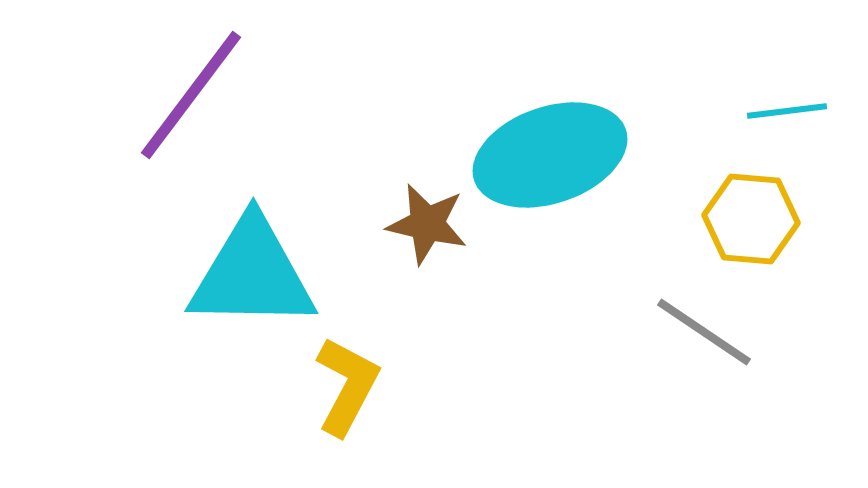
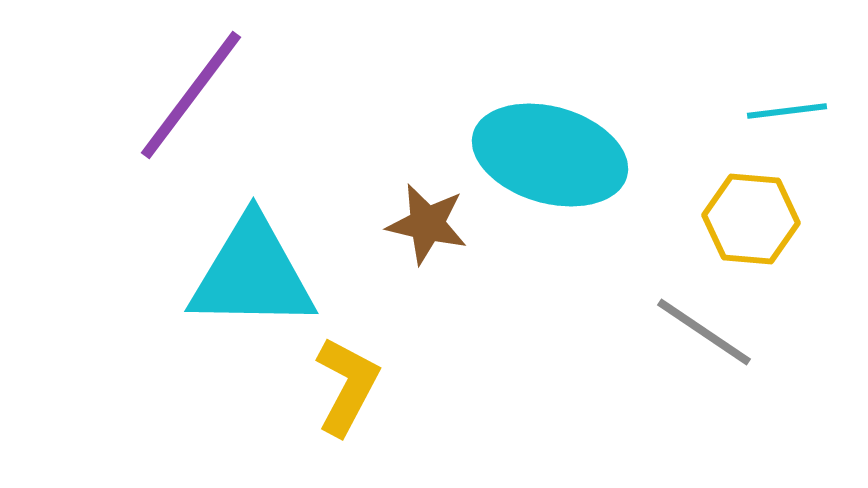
cyan ellipse: rotated 35 degrees clockwise
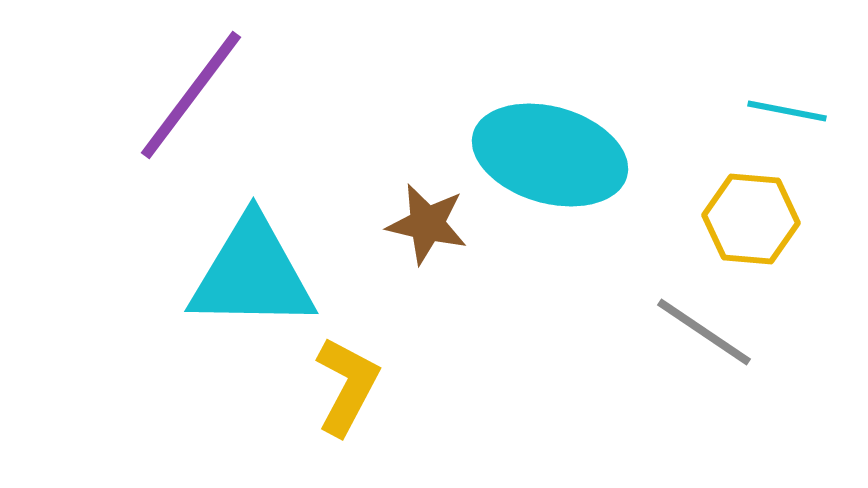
cyan line: rotated 18 degrees clockwise
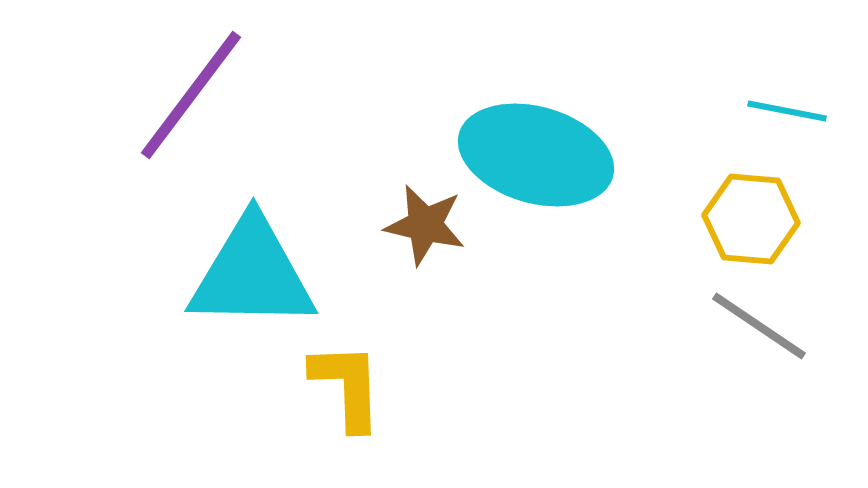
cyan ellipse: moved 14 px left
brown star: moved 2 px left, 1 px down
gray line: moved 55 px right, 6 px up
yellow L-shape: rotated 30 degrees counterclockwise
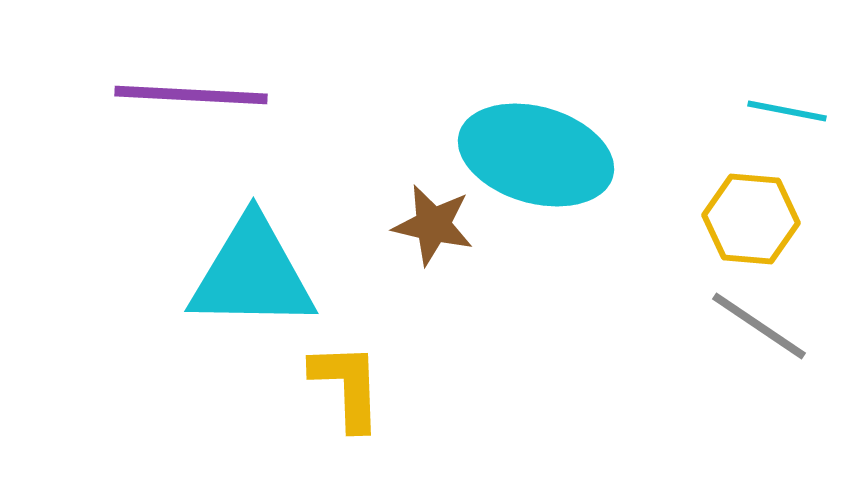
purple line: rotated 56 degrees clockwise
brown star: moved 8 px right
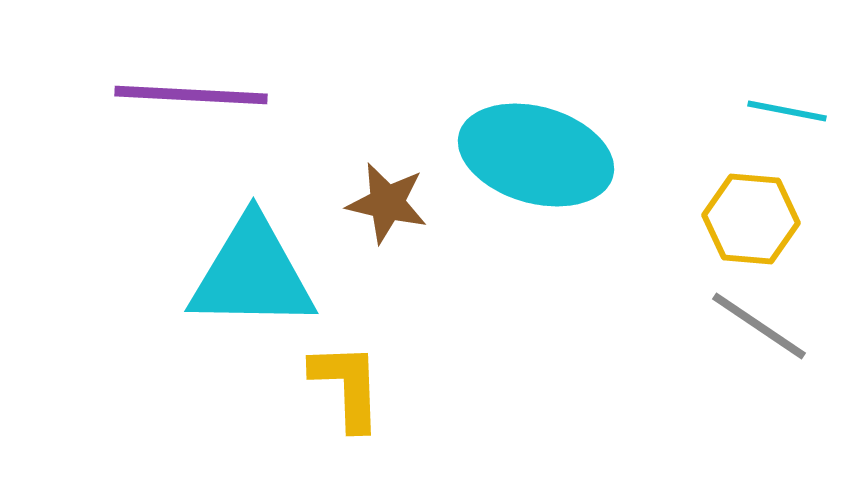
brown star: moved 46 px left, 22 px up
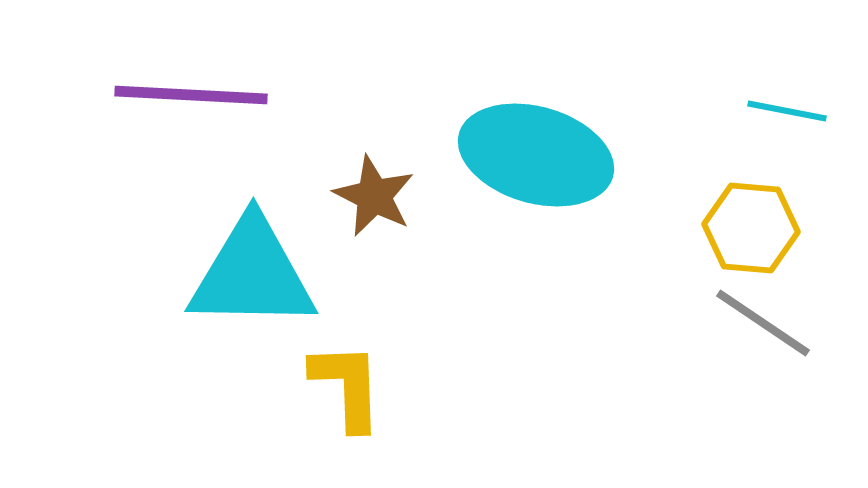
brown star: moved 13 px left, 7 px up; rotated 14 degrees clockwise
yellow hexagon: moved 9 px down
gray line: moved 4 px right, 3 px up
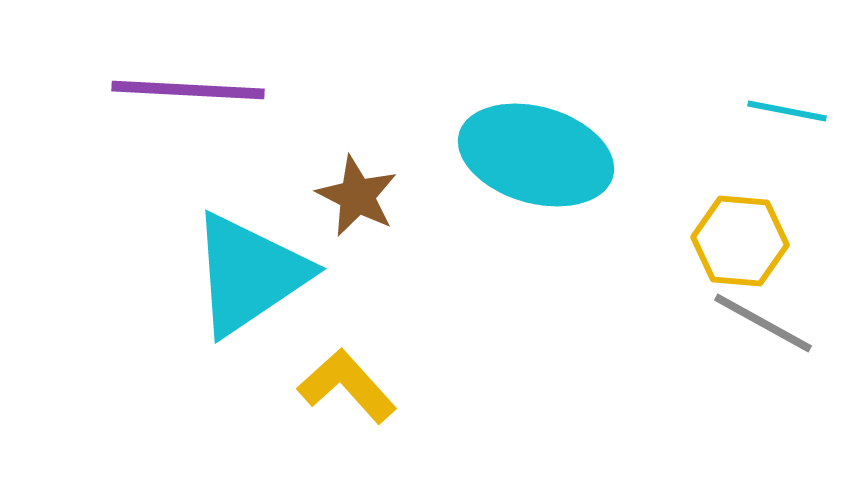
purple line: moved 3 px left, 5 px up
brown star: moved 17 px left
yellow hexagon: moved 11 px left, 13 px down
cyan triangle: moved 3 px left; rotated 35 degrees counterclockwise
gray line: rotated 5 degrees counterclockwise
yellow L-shape: rotated 40 degrees counterclockwise
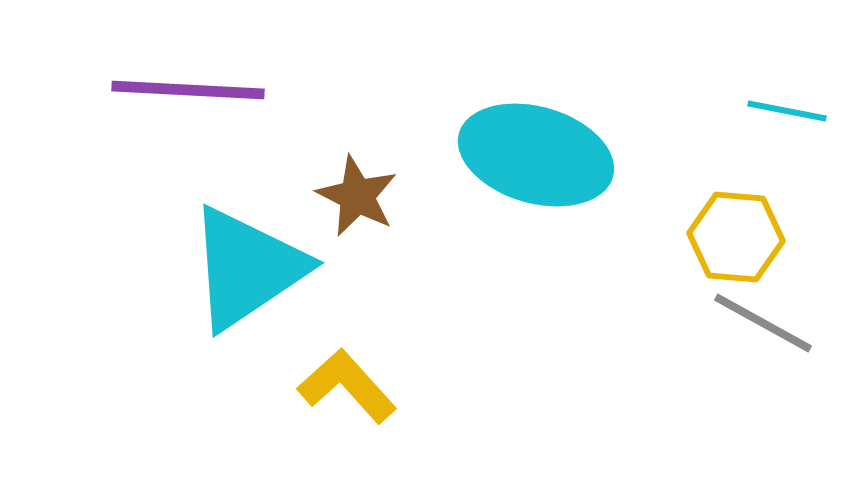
yellow hexagon: moved 4 px left, 4 px up
cyan triangle: moved 2 px left, 6 px up
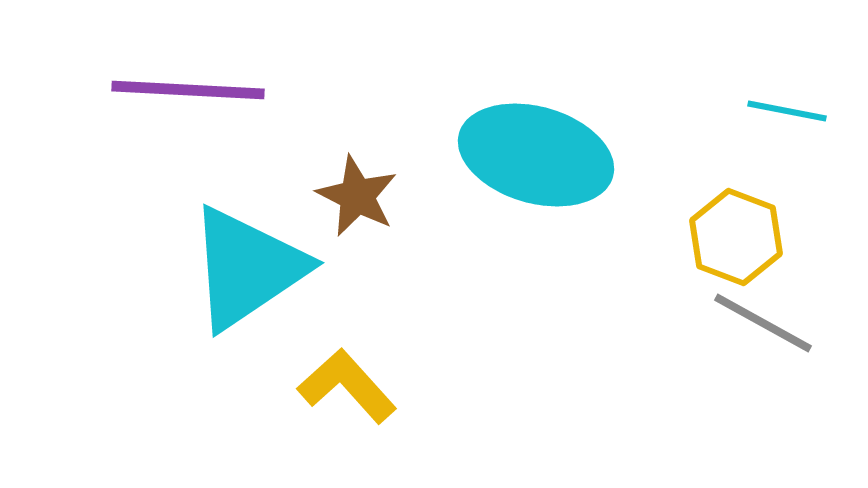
yellow hexagon: rotated 16 degrees clockwise
